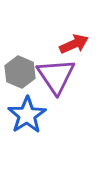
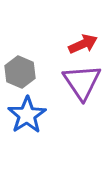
red arrow: moved 9 px right
purple triangle: moved 26 px right, 6 px down
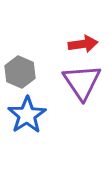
red arrow: rotated 16 degrees clockwise
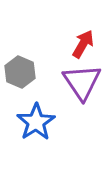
red arrow: rotated 52 degrees counterclockwise
blue star: moved 9 px right, 7 px down
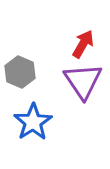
purple triangle: moved 1 px right, 1 px up
blue star: moved 3 px left
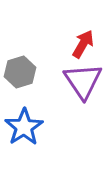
gray hexagon: rotated 20 degrees clockwise
blue star: moved 9 px left, 5 px down
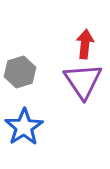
red arrow: moved 2 px right; rotated 24 degrees counterclockwise
